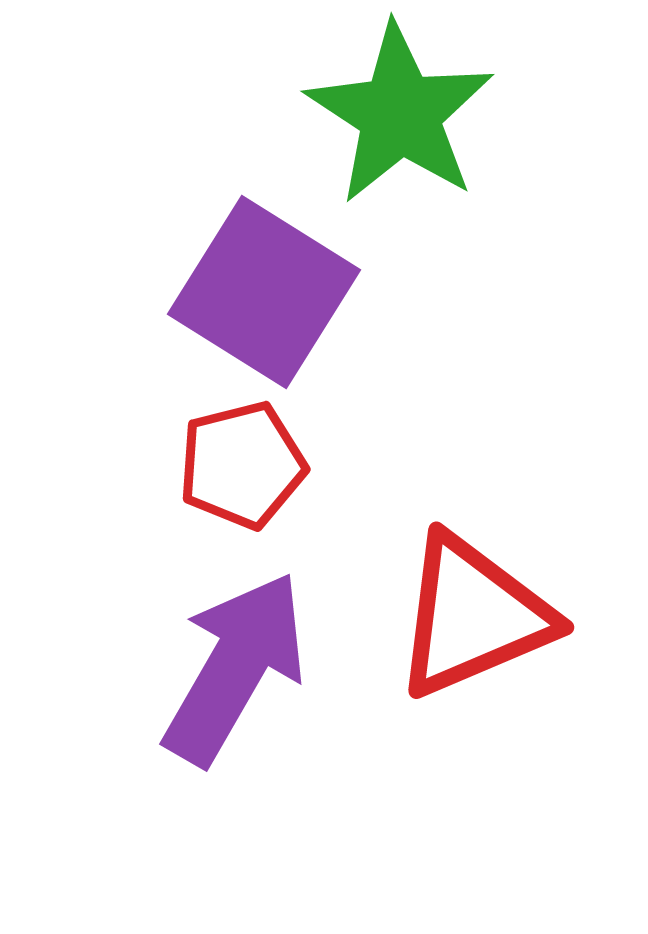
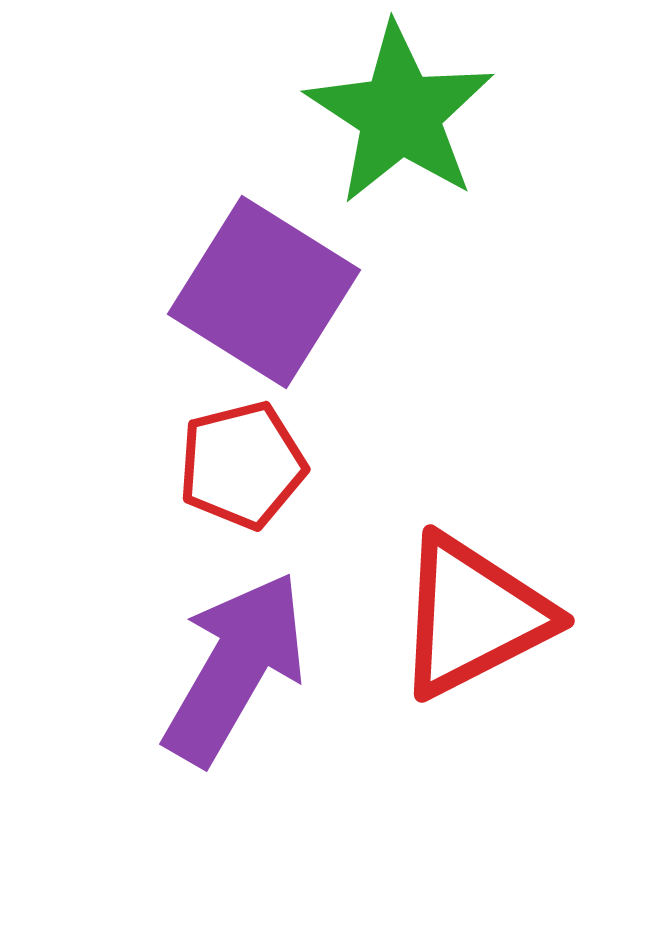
red triangle: rotated 4 degrees counterclockwise
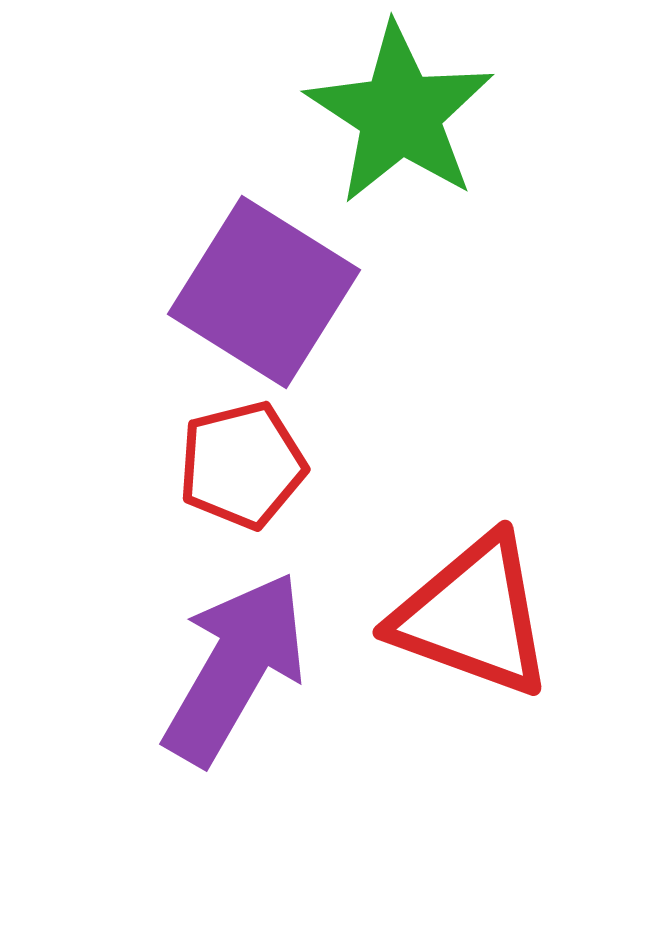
red triangle: rotated 47 degrees clockwise
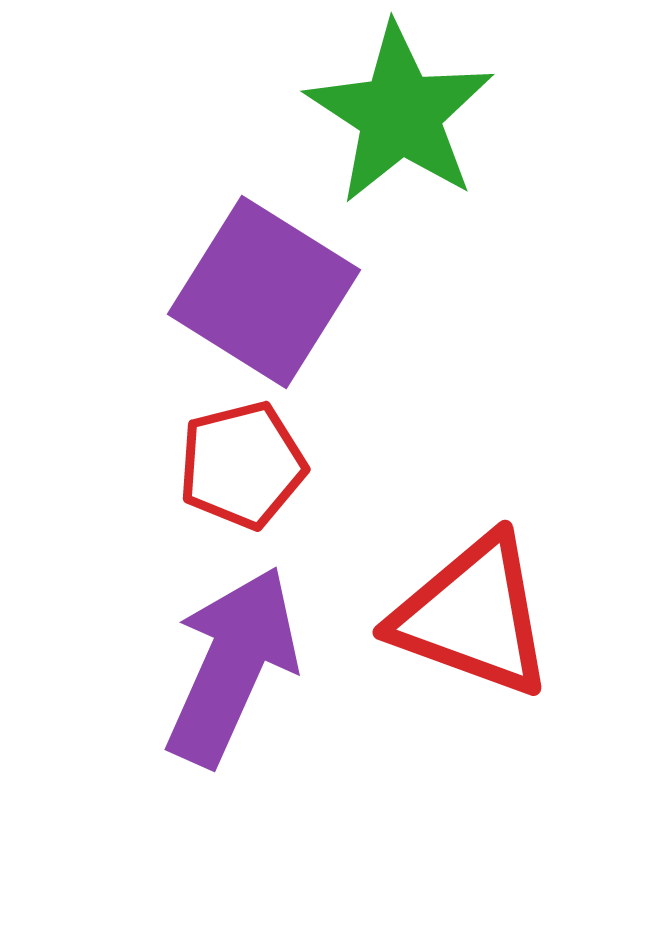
purple arrow: moved 3 px left, 2 px up; rotated 6 degrees counterclockwise
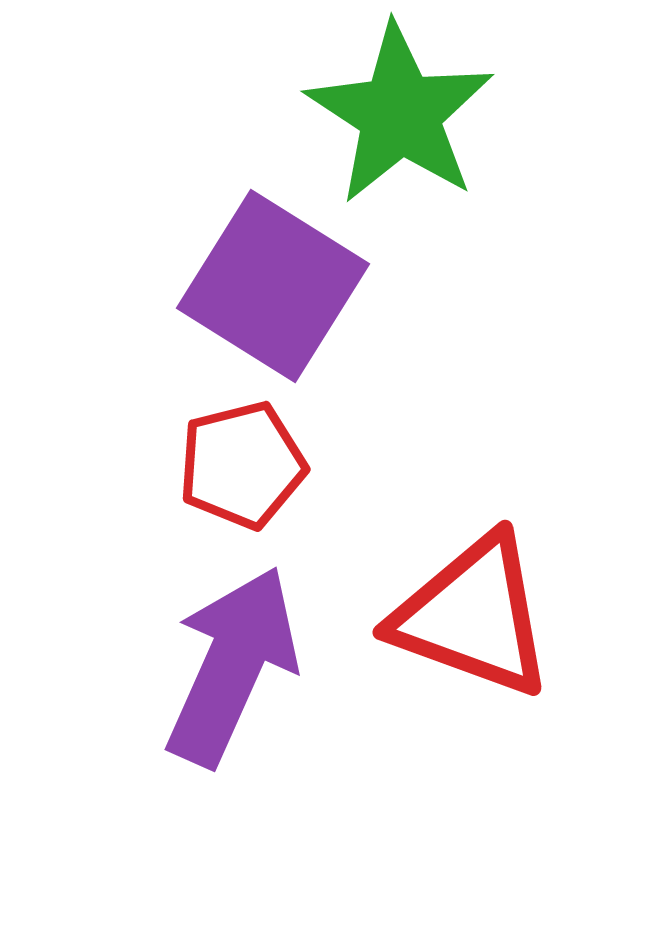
purple square: moved 9 px right, 6 px up
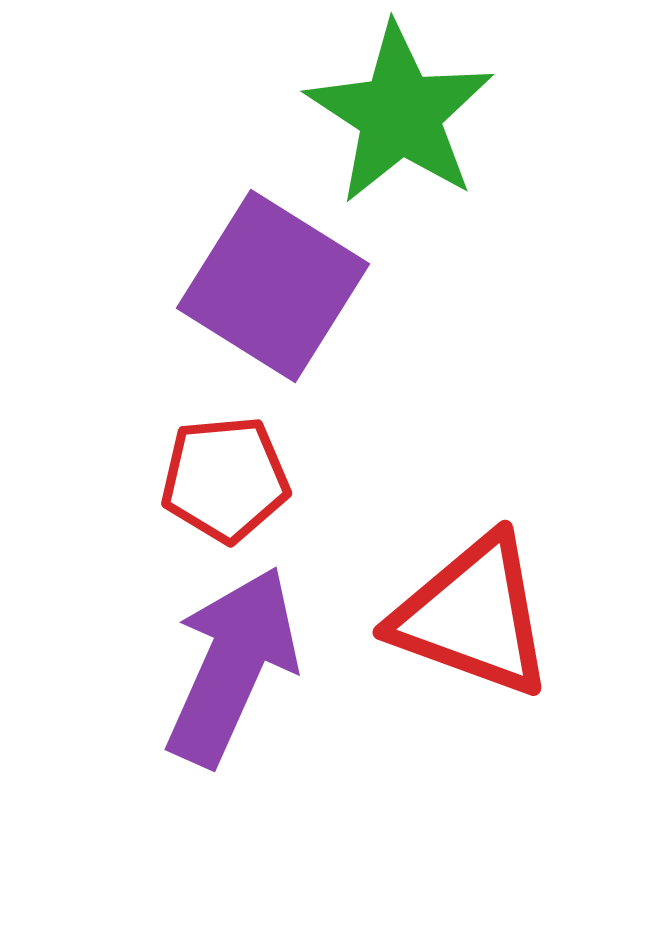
red pentagon: moved 17 px left, 14 px down; rotated 9 degrees clockwise
